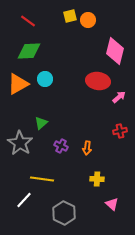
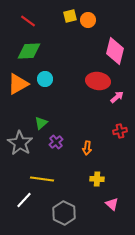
pink arrow: moved 2 px left
purple cross: moved 5 px left, 4 px up; rotated 24 degrees clockwise
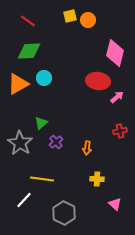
pink diamond: moved 2 px down
cyan circle: moved 1 px left, 1 px up
pink triangle: moved 3 px right
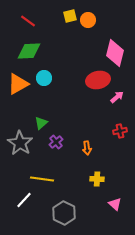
red ellipse: moved 1 px up; rotated 20 degrees counterclockwise
orange arrow: rotated 16 degrees counterclockwise
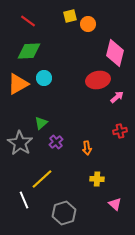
orange circle: moved 4 px down
yellow line: rotated 50 degrees counterclockwise
white line: rotated 66 degrees counterclockwise
gray hexagon: rotated 15 degrees clockwise
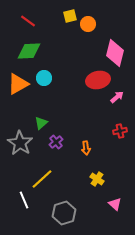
orange arrow: moved 1 px left
yellow cross: rotated 32 degrees clockwise
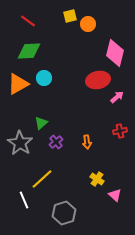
orange arrow: moved 1 px right, 6 px up
pink triangle: moved 9 px up
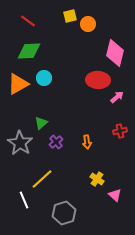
red ellipse: rotated 15 degrees clockwise
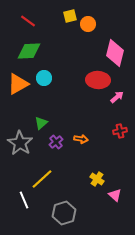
orange arrow: moved 6 px left, 3 px up; rotated 72 degrees counterclockwise
